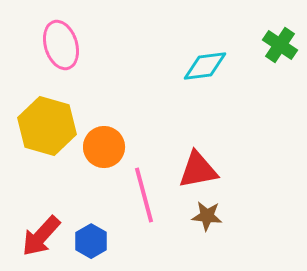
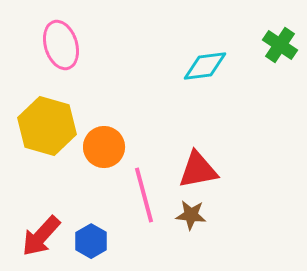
brown star: moved 16 px left, 1 px up
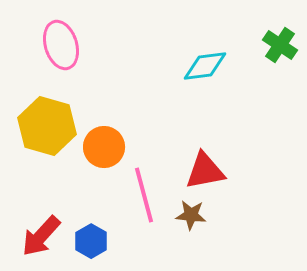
red triangle: moved 7 px right, 1 px down
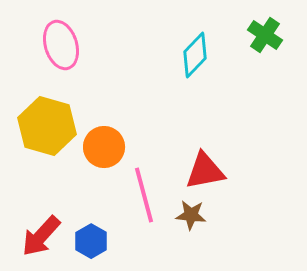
green cross: moved 15 px left, 10 px up
cyan diamond: moved 10 px left, 11 px up; rotated 39 degrees counterclockwise
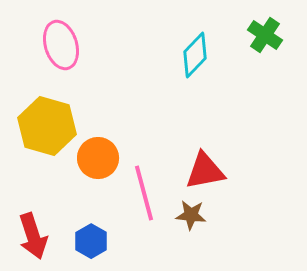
orange circle: moved 6 px left, 11 px down
pink line: moved 2 px up
red arrow: moved 8 px left; rotated 60 degrees counterclockwise
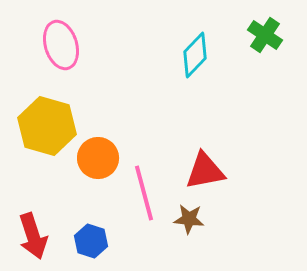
brown star: moved 2 px left, 4 px down
blue hexagon: rotated 12 degrees counterclockwise
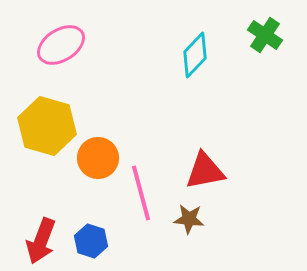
pink ellipse: rotated 75 degrees clockwise
pink line: moved 3 px left
red arrow: moved 8 px right, 5 px down; rotated 39 degrees clockwise
